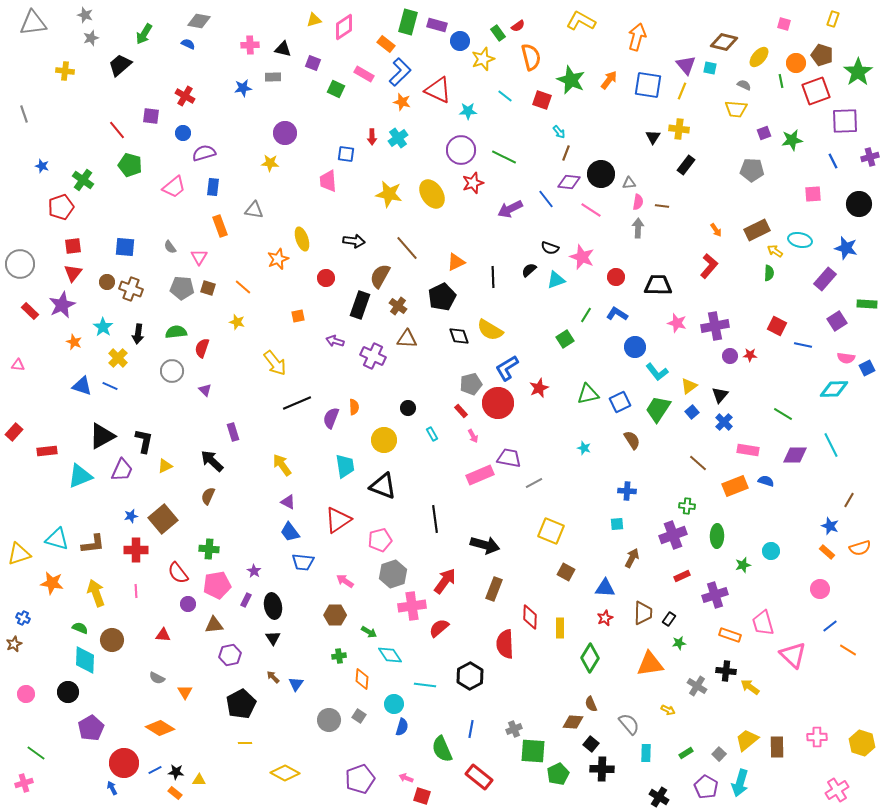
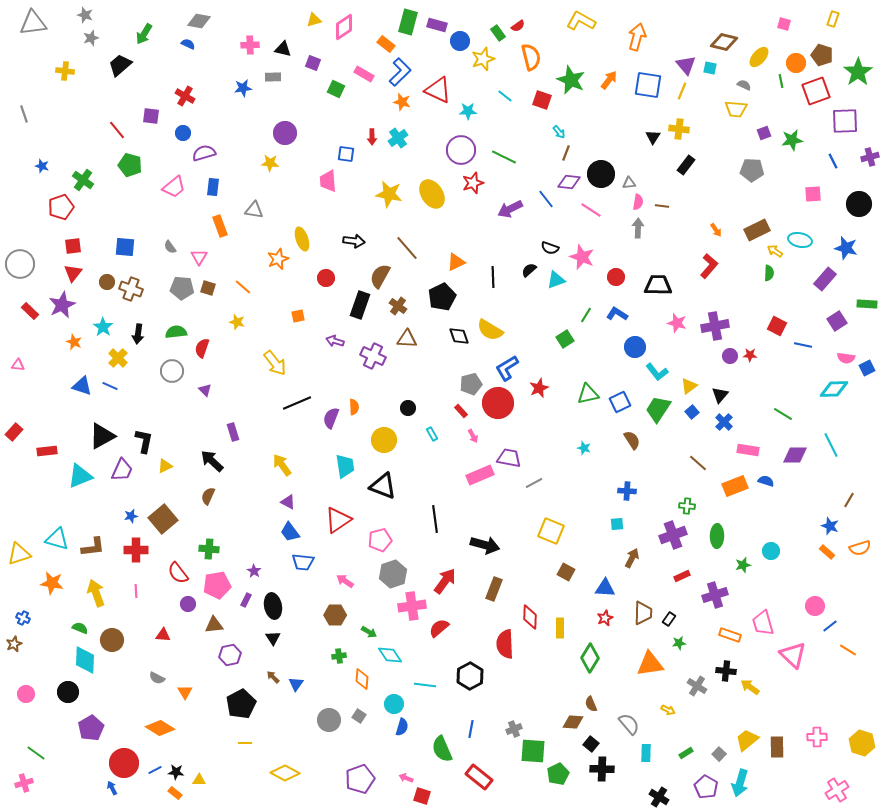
brown L-shape at (93, 544): moved 3 px down
pink circle at (820, 589): moved 5 px left, 17 px down
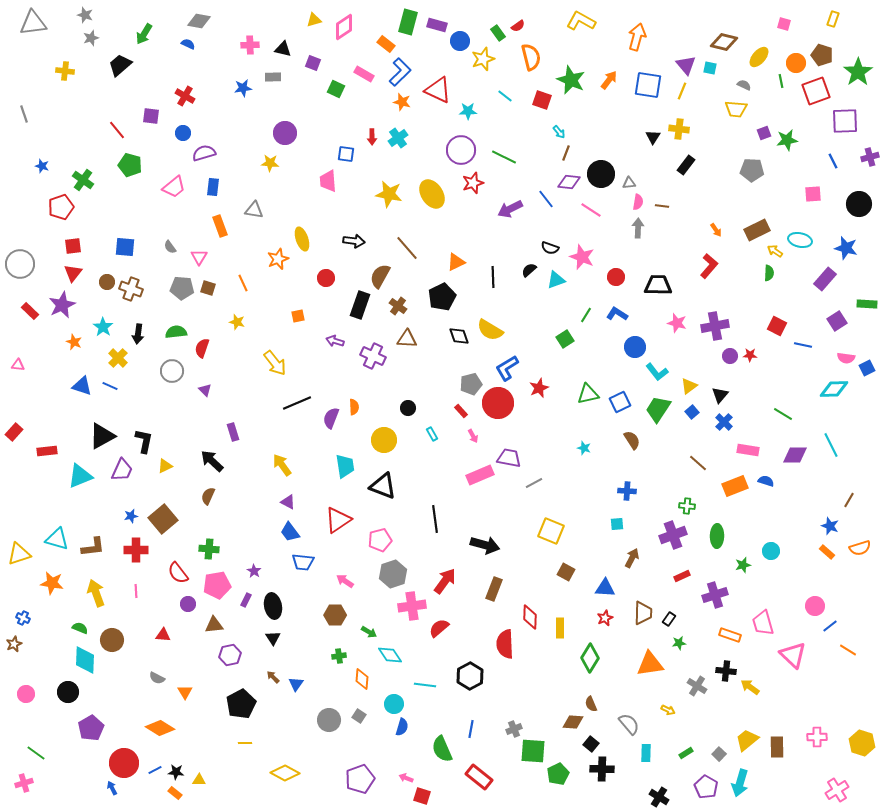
green star at (792, 140): moved 5 px left
orange line at (243, 287): moved 4 px up; rotated 24 degrees clockwise
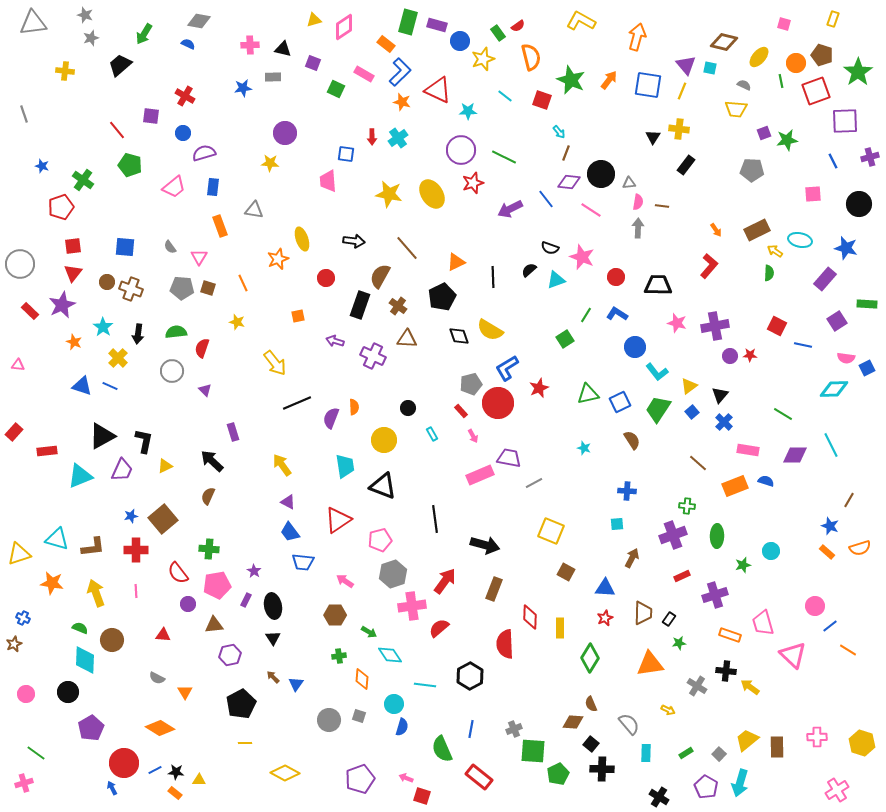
gray square at (359, 716): rotated 16 degrees counterclockwise
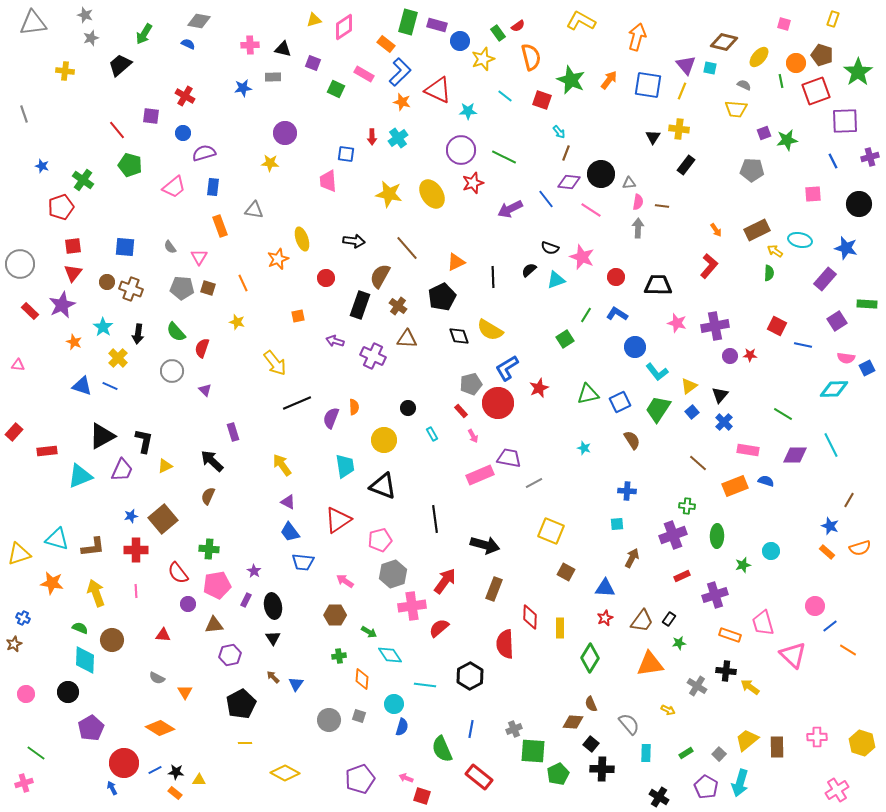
green semicircle at (176, 332): rotated 125 degrees counterclockwise
brown trapezoid at (643, 613): moved 1 px left, 8 px down; rotated 35 degrees clockwise
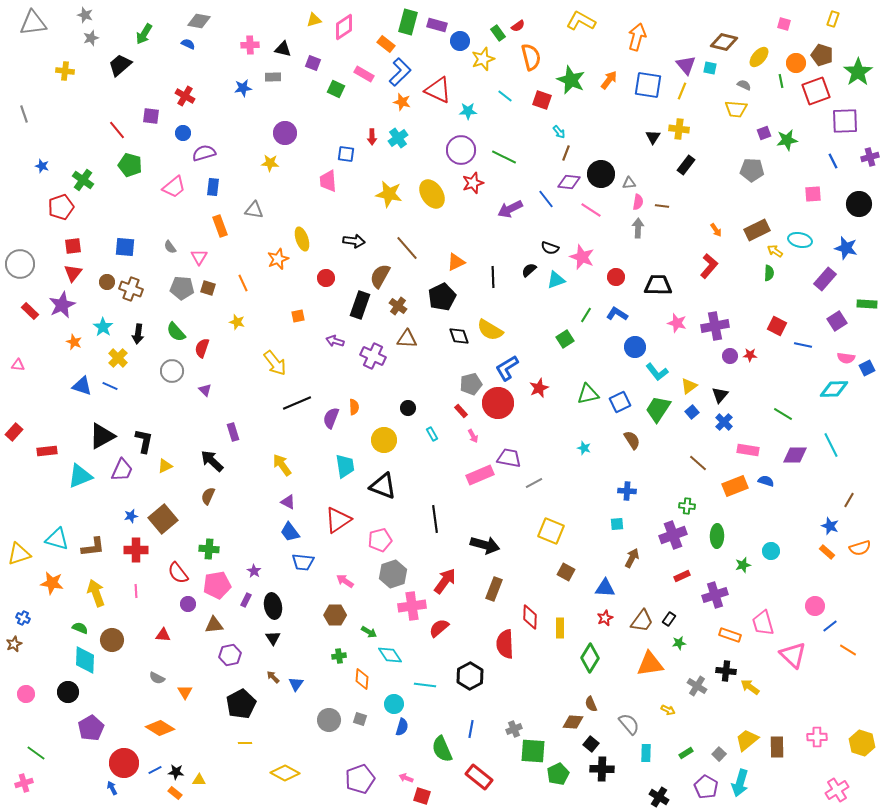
gray square at (359, 716): moved 1 px right, 3 px down
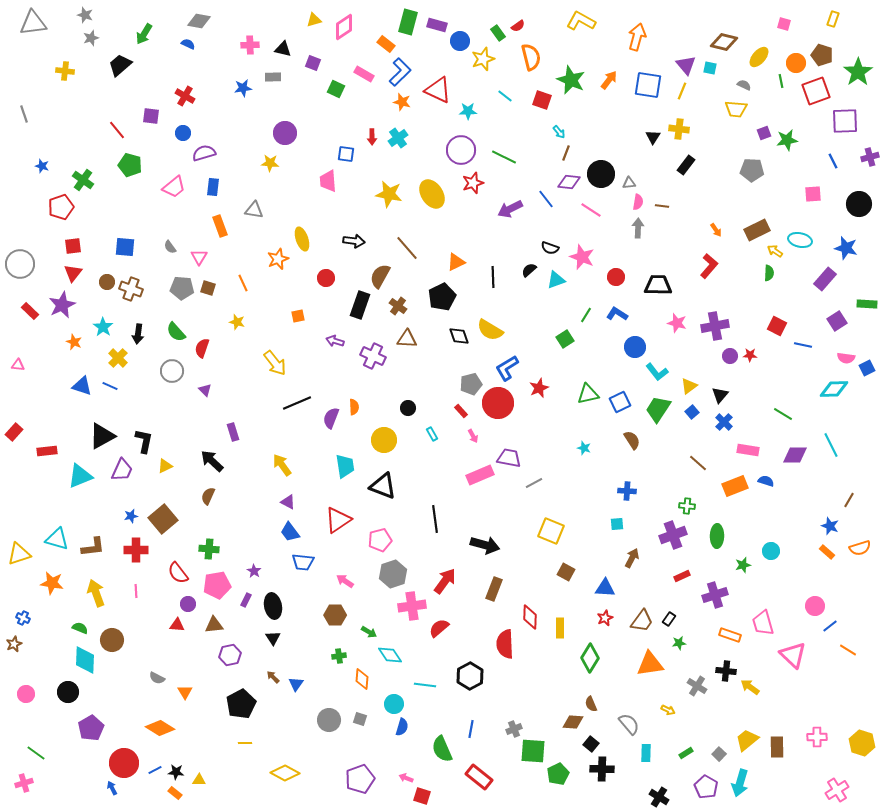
red triangle at (163, 635): moved 14 px right, 10 px up
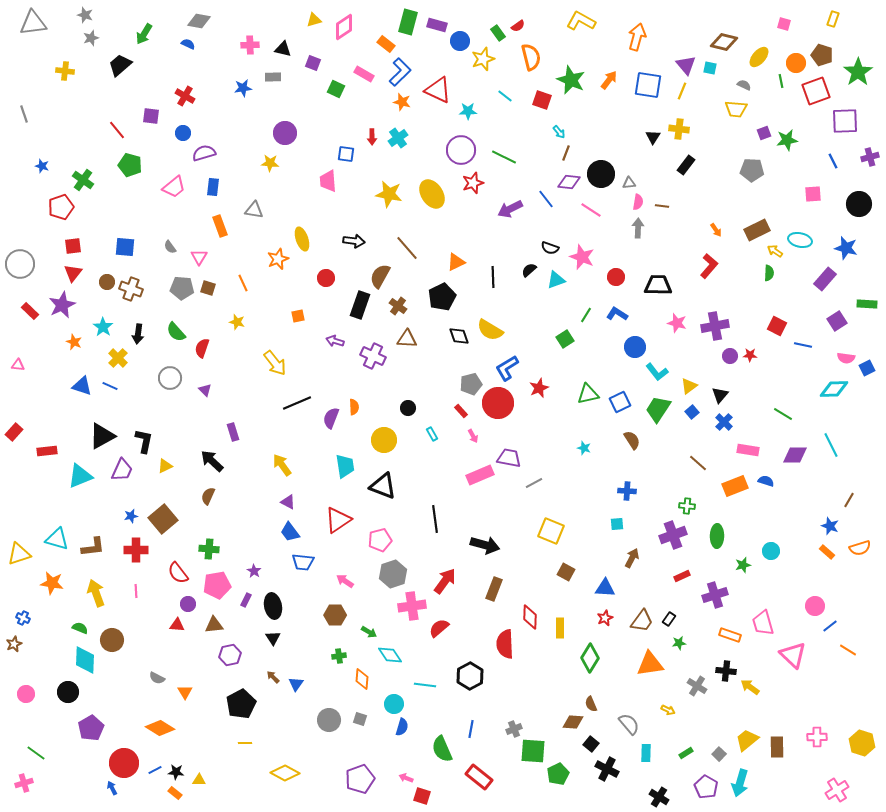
gray circle at (172, 371): moved 2 px left, 7 px down
black cross at (602, 769): moved 5 px right; rotated 25 degrees clockwise
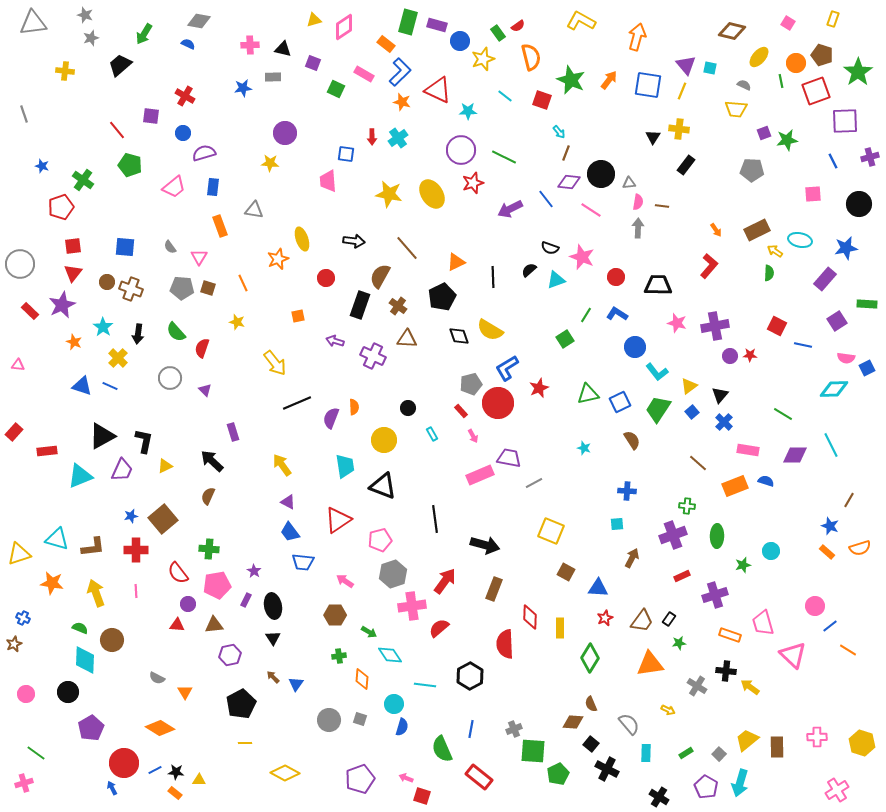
pink square at (784, 24): moved 4 px right, 1 px up; rotated 16 degrees clockwise
brown diamond at (724, 42): moved 8 px right, 11 px up
blue star at (846, 248): rotated 25 degrees counterclockwise
blue triangle at (605, 588): moved 7 px left
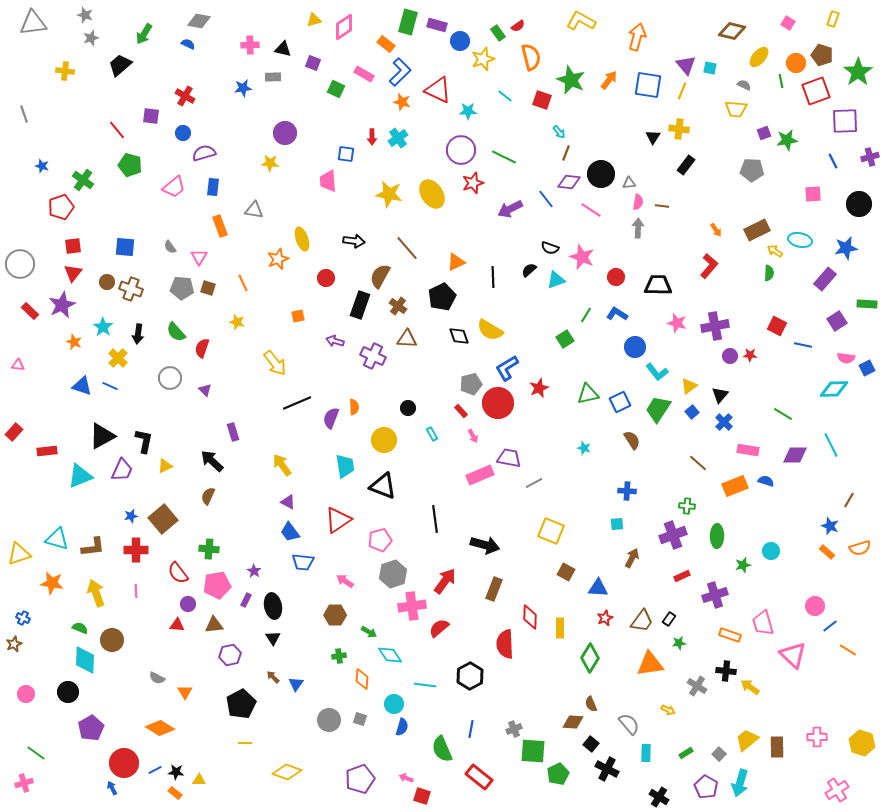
yellow diamond at (285, 773): moved 2 px right, 1 px up; rotated 8 degrees counterclockwise
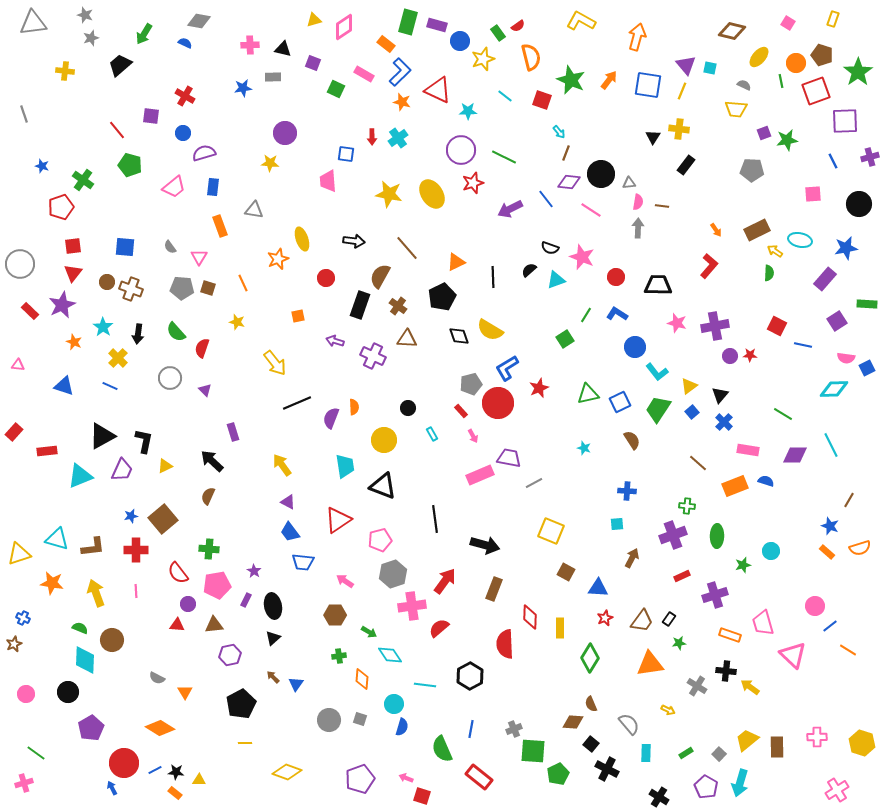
blue semicircle at (188, 44): moved 3 px left, 1 px up
blue triangle at (82, 386): moved 18 px left
black triangle at (273, 638): rotated 21 degrees clockwise
